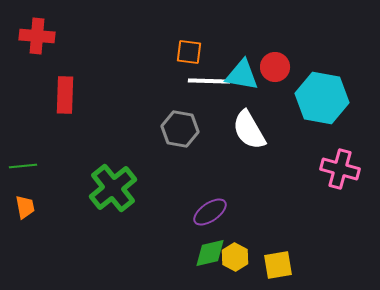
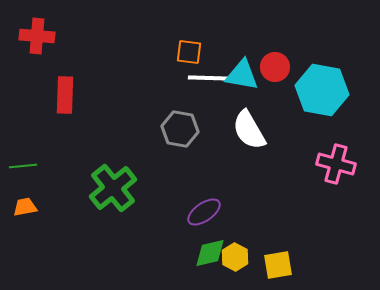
white line: moved 3 px up
cyan hexagon: moved 8 px up
pink cross: moved 4 px left, 5 px up
orange trapezoid: rotated 90 degrees counterclockwise
purple ellipse: moved 6 px left
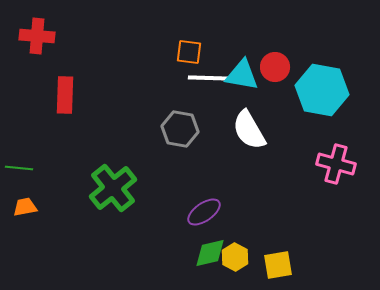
green line: moved 4 px left, 2 px down; rotated 12 degrees clockwise
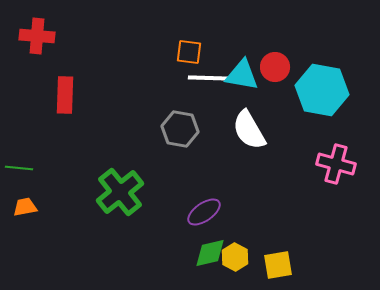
green cross: moved 7 px right, 4 px down
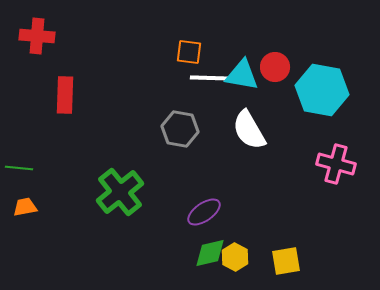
white line: moved 2 px right
yellow square: moved 8 px right, 4 px up
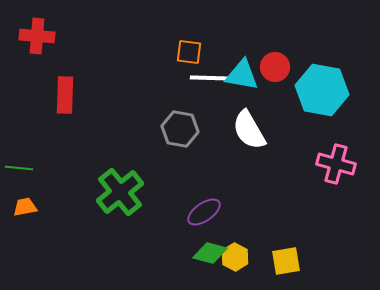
green diamond: rotated 28 degrees clockwise
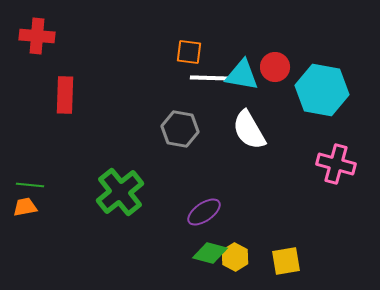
green line: moved 11 px right, 17 px down
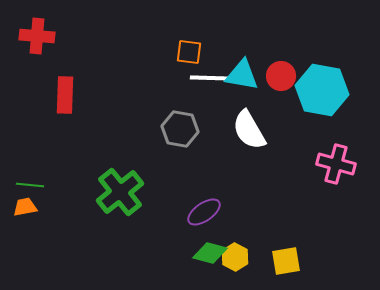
red circle: moved 6 px right, 9 px down
